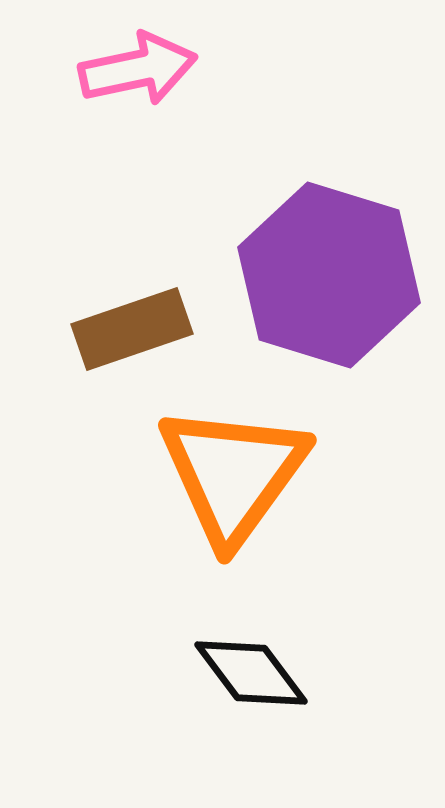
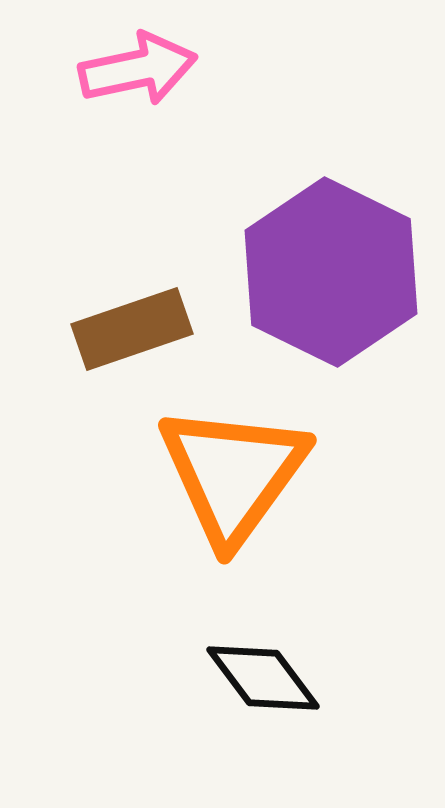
purple hexagon: moved 2 px right, 3 px up; rotated 9 degrees clockwise
black diamond: moved 12 px right, 5 px down
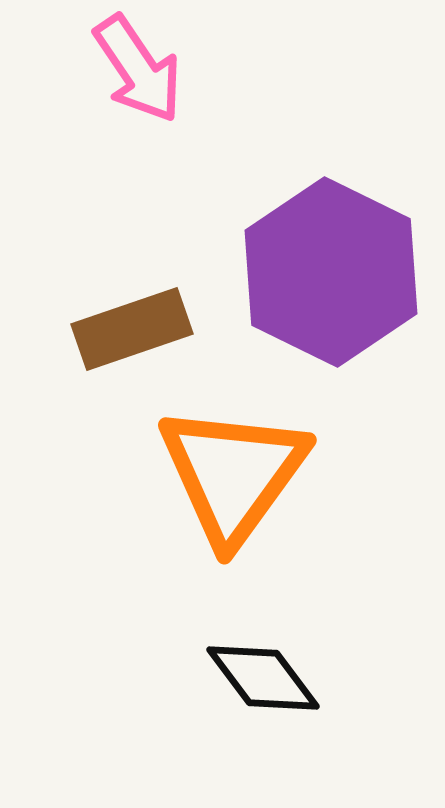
pink arrow: rotated 68 degrees clockwise
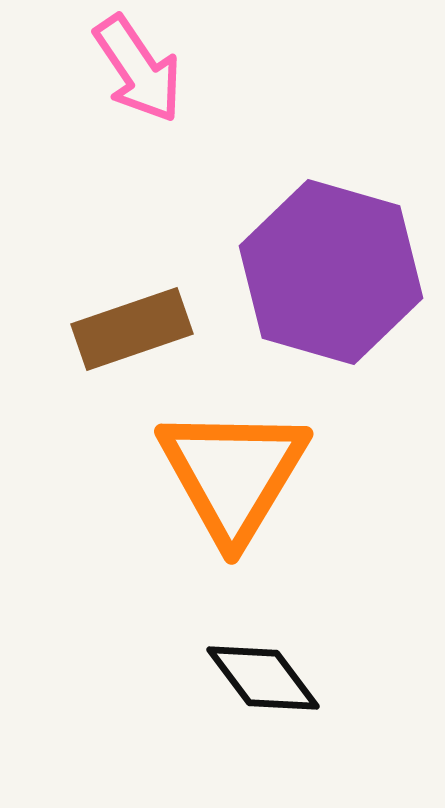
purple hexagon: rotated 10 degrees counterclockwise
orange triangle: rotated 5 degrees counterclockwise
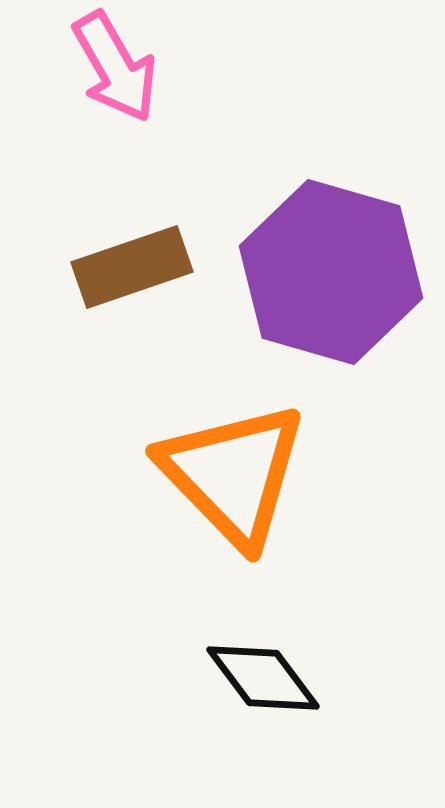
pink arrow: moved 23 px left, 2 px up; rotated 4 degrees clockwise
brown rectangle: moved 62 px up
orange triangle: rotated 15 degrees counterclockwise
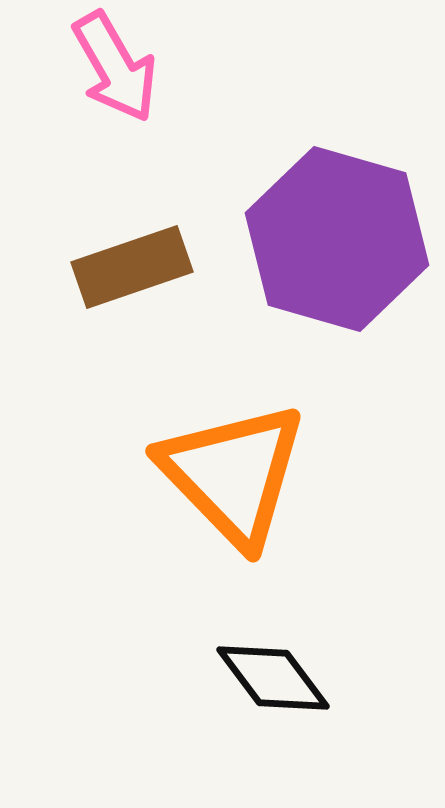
purple hexagon: moved 6 px right, 33 px up
black diamond: moved 10 px right
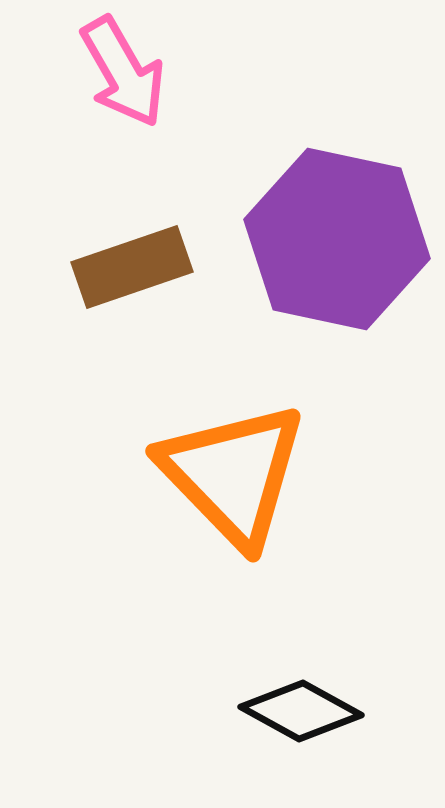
pink arrow: moved 8 px right, 5 px down
purple hexagon: rotated 4 degrees counterclockwise
black diamond: moved 28 px right, 33 px down; rotated 24 degrees counterclockwise
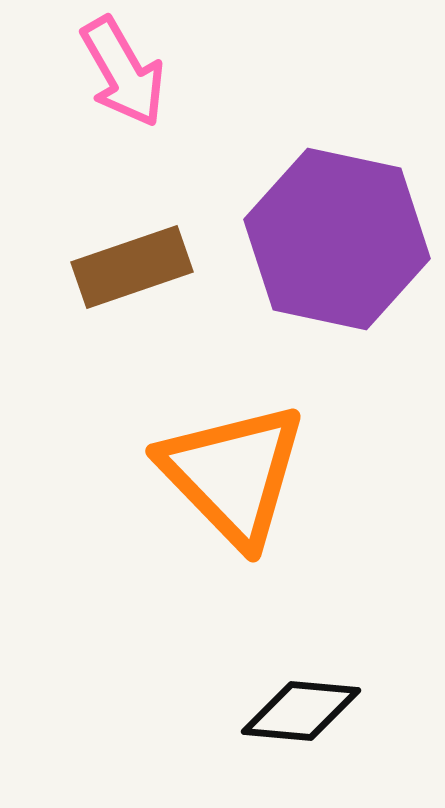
black diamond: rotated 24 degrees counterclockwise
